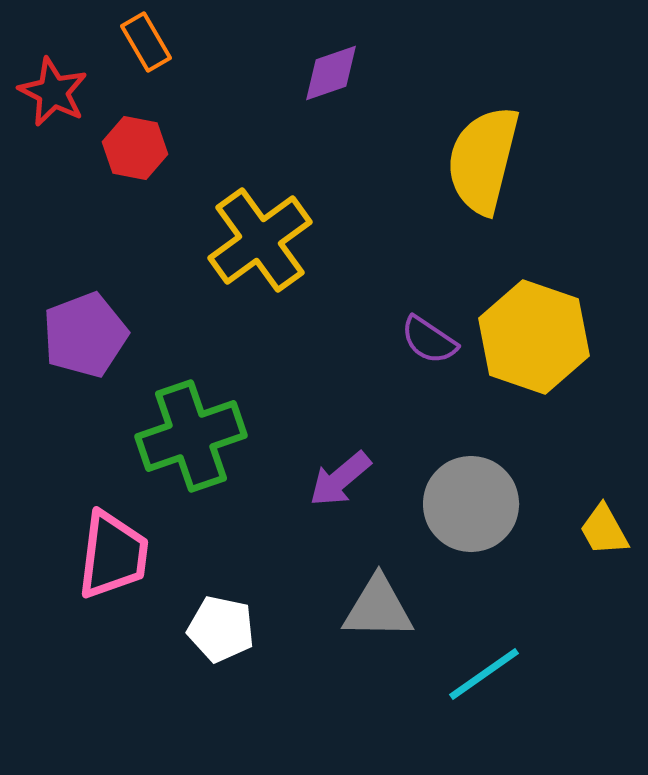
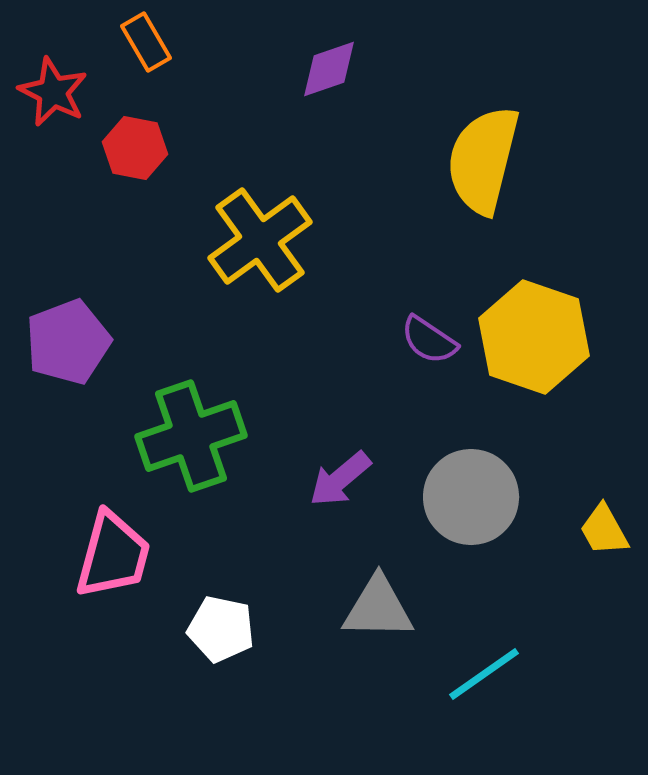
purple diamond: moved 2 px left, 4 px up
purple pentagon: moved 17 px left, 7 px down
gray circle: moved 7 px up
pink trapezoid: rotated 8 degrees clockwise
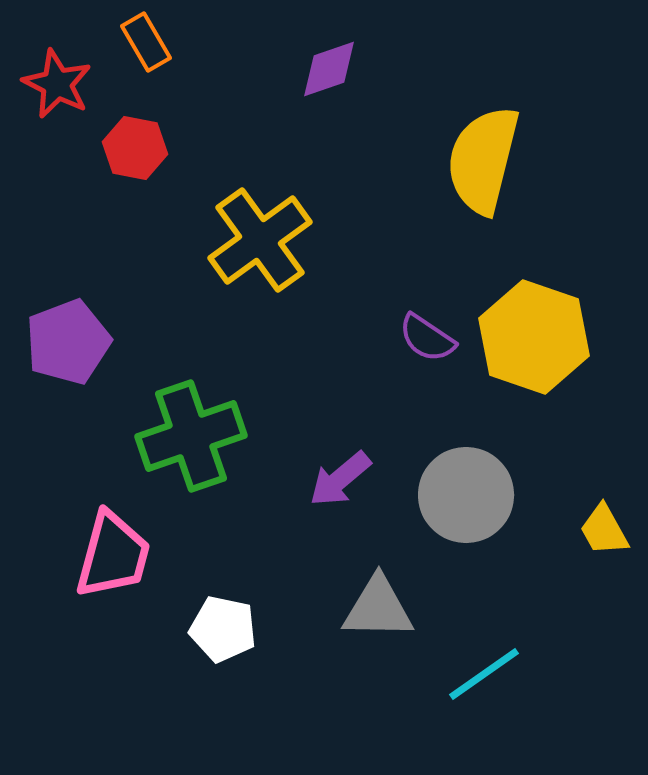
red star: moved 4 px right, 8 px up
purple semicircle: moved 2 px left, 2 px up
gray circle: moved 5 px left, 2 px up
white pentagon: moved 2 px right
